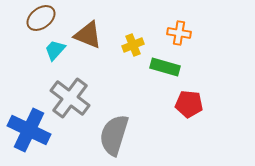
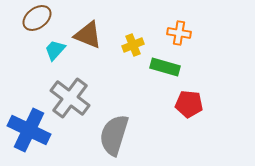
brown ellipse: moved 4 px left
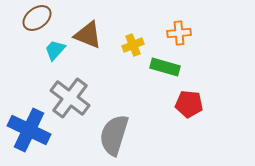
orange cross: rotated 15 degrees counterclockwise
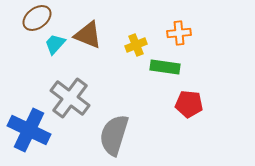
yellow cross: moved 3 px right
cyan trapezoid: moved 6 px up
green rectangle: rotated 8 degrees counterclockwise
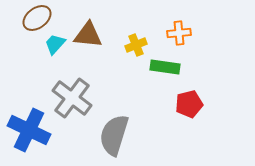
brown triangle: rotated 16 degrees counterclockwise
gray cross: moved 2 px right
red pentagon: rotated 20 degrees counterclockwise
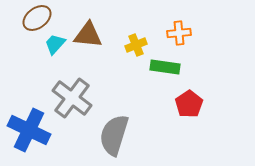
red pentagon: rotated 20 degrees counterclockwise
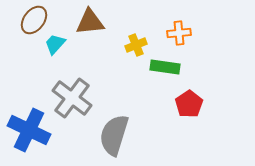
brown ellipse: moved 3 px left, 2 px down; rotated 16 degrees counterclockwise
brown triangle: moved 2 px right, 13 px up; rotated 12 degrees counterclockwise
